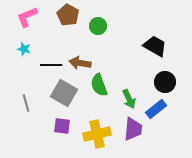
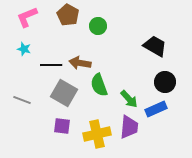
green arrow: rotated 18 degrees counterclockwise
gray line: moved 4 px left, 3 px up; rotated 54 degrees counterclockwise
blue rectangle: rotated 15 degrees clockwise
purple trapezoid: moved 4 px left, 2 px up
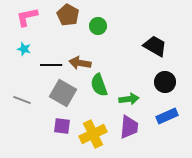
pink L-shape: rotated 10 degrees clockwise
gray square: moved 1 px left
green arrow: rotated 54 degrees counterclockwise
blue rectangle: moved 11 px right, 7 px down
yellow cross: moved 4 px left; rotated 12 degrees counterclockwise
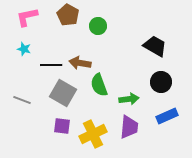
black circle: moved 4 px left
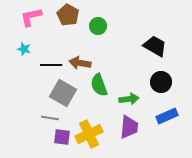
pink L-shape: moved 4 px right
gray line: moved 28 px right, 18 px down; rotated 12 degrees counterclockwise
purple square: moved 11 px down
yellow cross: moved 4 px left
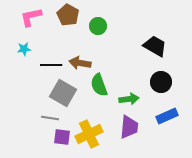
cyan star: rotated 24 degrees counterclockwise
